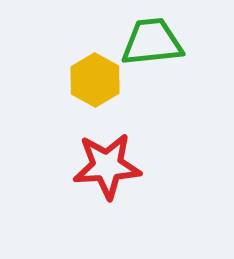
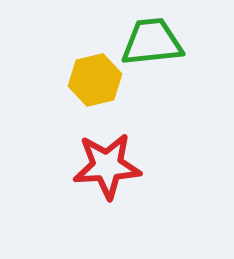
yellow hexagon: rotated 18 degrees clockwise
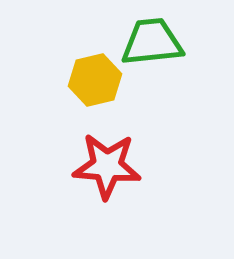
red star: rotated 8 degrees clockwise
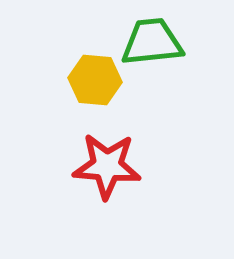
yellow hexagon: rotated 18 degrees clockwise
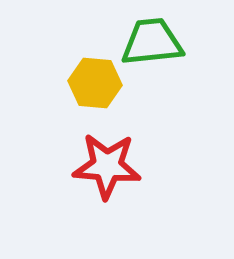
yellow hexagon: moved 3 px down
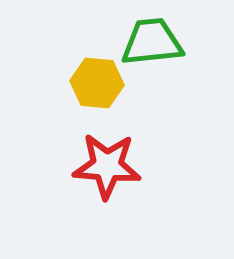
yellow hexagon: moved 2 px right
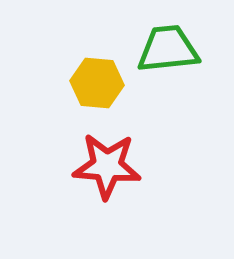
green trapezoid: moved 16 px right, 7 px down
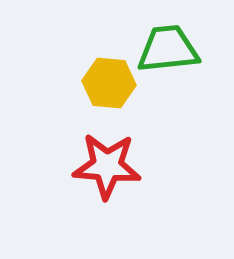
yellow hexagon: moved 12 px right
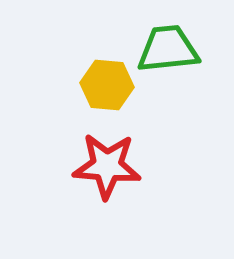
yellow hexagon: moved 2 px left, 2 px down
